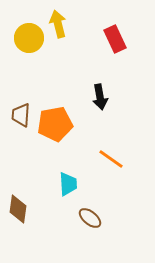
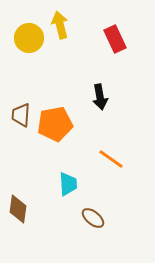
yellow arrow: moved 2 px right, 1 px down
brown ellipse: moved 3 px right
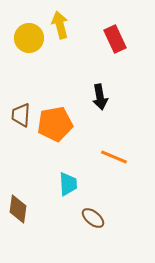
orange line: moved 3 px right, 2 px up; rotated 12 degrees counterclockwise
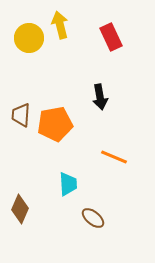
red rectangle: moved 4 px left, 2 px up
brown diamond: moved 2 px right; rotated 16 degrees clockwise
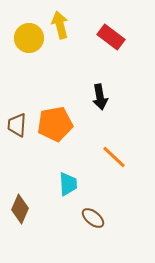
red rectangle: rotated 28 degrees counterclockwise
brown trapezoid: moved 4 px left, 10 px down
orange line: rotated 20 degrees clockwise
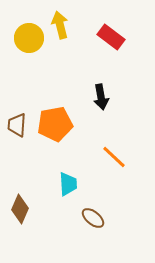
black arrow: moved 1 px right
